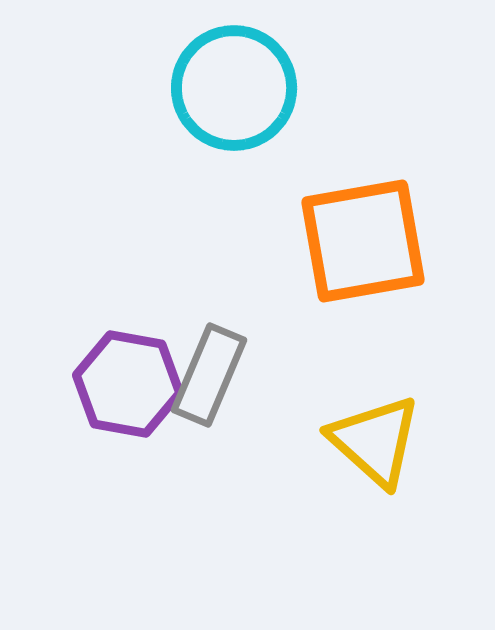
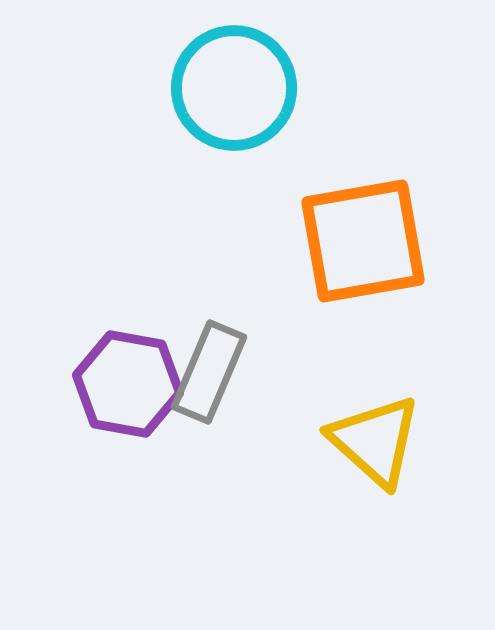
gray rectangle: moved 3 px up
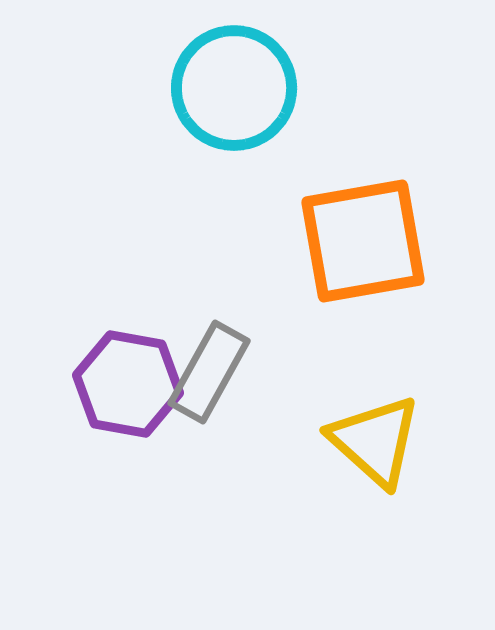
gray rectangle: rotated 6 degrees clockwise
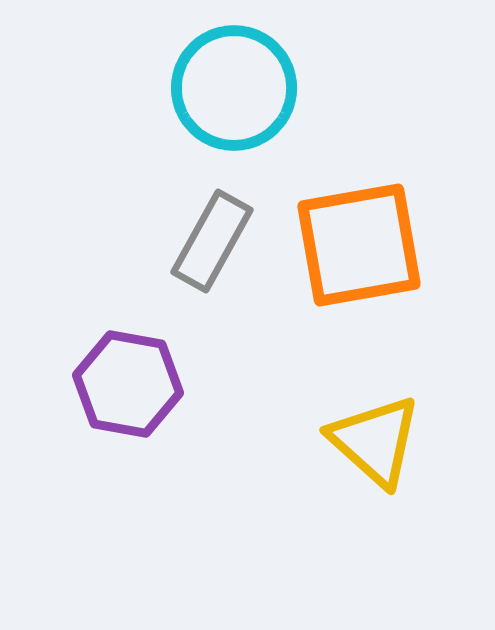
orange square: moved 4 px left, 4 px down
gray rectangle: moved 3 px right, 131 px up
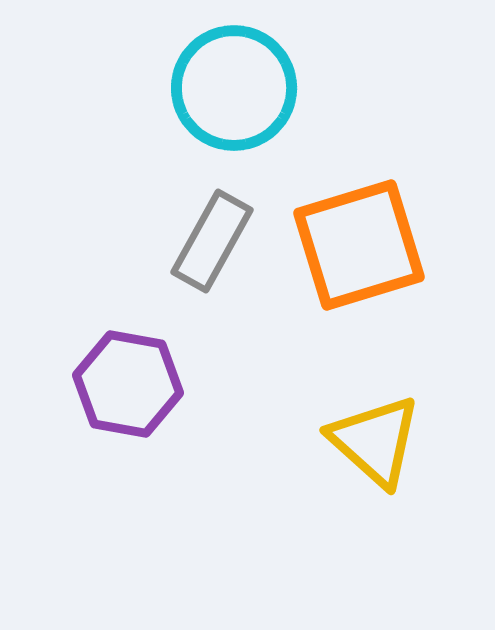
orange square: rotated 7 degrees counterclockwise
